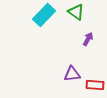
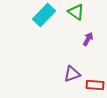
purple triangle: rotated 12 degrees counterclockwise
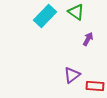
cyan rectangle: moved 1 px right, 1 px down
purple triangle: moved 1 px down; rotated 18 degrees counterclockwise
red rectangle: moved 1 px down
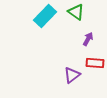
red rectangle: moved 23 px up
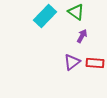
purple arrow: moved 6 px left, 3 px up
purple triangle: moved 13 px up
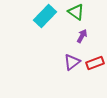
red rectangle: rotated 24 degrees counterclockwise
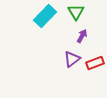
green triangle: rotated 24 degrees clockwise
purple triangle: moved 3 px up
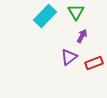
purple triangle: moved 3 px left, 2 px up
red rectangle: moved 1 px left
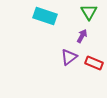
green triangle: moved 13 px right
cyan rectangle: rotated 65 degrees clockwise
red rectangle: rotated 42 degrees clockwise
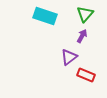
green triangle: moved 4 px left, 2 px down; rotated 12 degrees clockwise
red rectangle: moved 8 px left, 12 px down
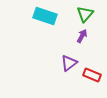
purple triangle: moved 6 px down
red rectangle: moved 6 px right
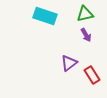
green triangle: rotated 36 degrees clockwise
purple arrow: moved 4 px right, 1 px up; rotated 120 degrees clockwise
red rectangle: rotated 36 degrees clockwise
